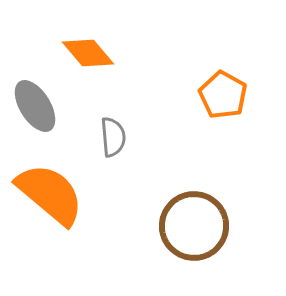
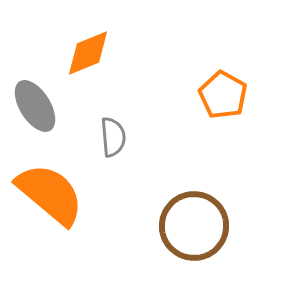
orange diamond: rotated 72 degrees counterclockwise
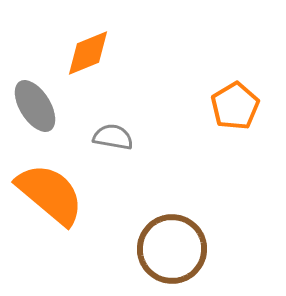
orange pentagon: moved 12 px right, 11 px down; rotated 12 degrees clockwise
gray semicircle: rotated 75 degrees counterclockwise
brown circle: moved 22 px left, 23 px down
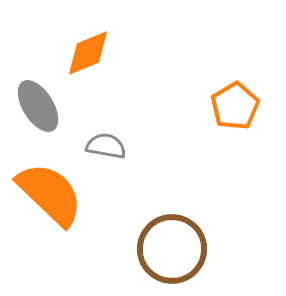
gray ellipse: moved 3 px right
gray semicircle: moved 7 px left, 9 px down
orange semicircle: rotated 4 degrees clockwise
